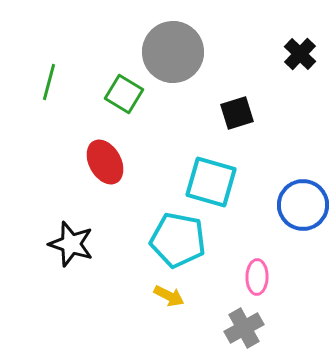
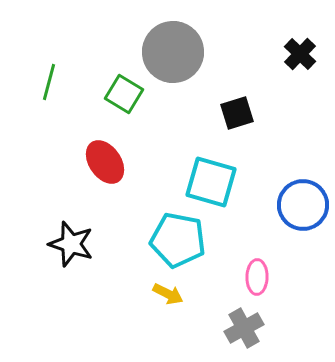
red ellipse: rotated 6 degrees counterclockwise
yellow arrow: moved 1 px left, 2 px up
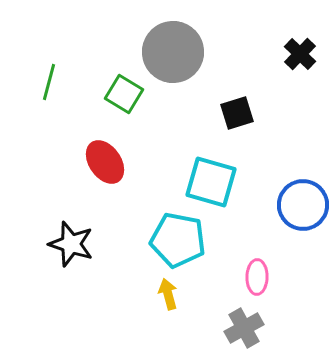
yellow arrow: rotated 132 degrees counterclockwise
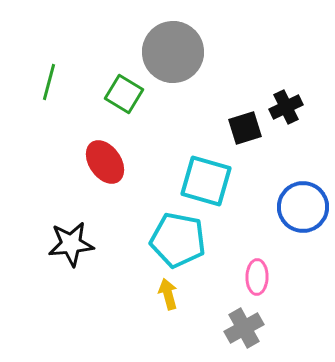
black cross: moved 14 px left, 53 px down; rotated 20 degrees clockwise
black square: moved 8 px right, 15 px down
cyan square: moved 5 px left, 1 px up
blue circle: moved 2 px down
black star: rotated 24 degrees counterclockwise
